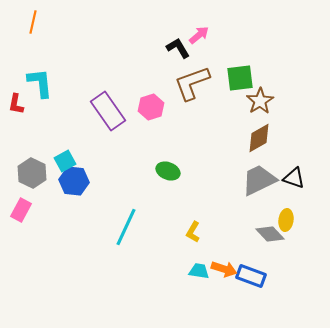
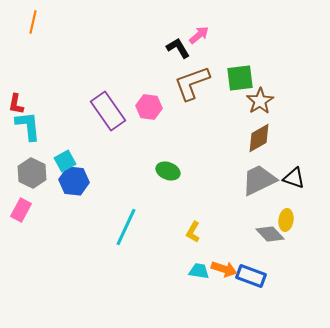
cyan L-shape: moved 12 px left, 43 px down
pink hexagon: moved 2 px left; rotated 25 degrees clockwise
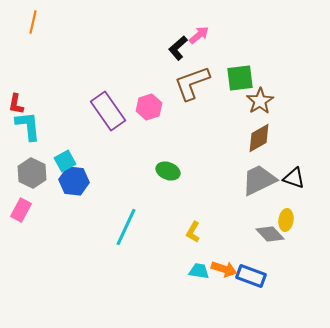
black L-shape: rotated 100 degrees counterclockwise
pink hexagon: rotated 25 degrees counterclockwise
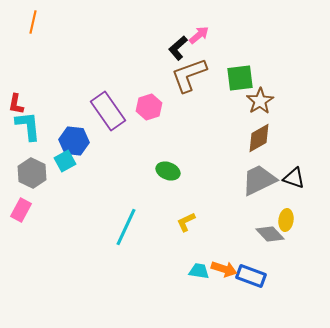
brown L-shape: moved 3 px left, 8 px up
blue hexagon: moved 40 px up
yellow L-shape: moved 7 px left, 10 px up; rotated 35 degrees clockwise
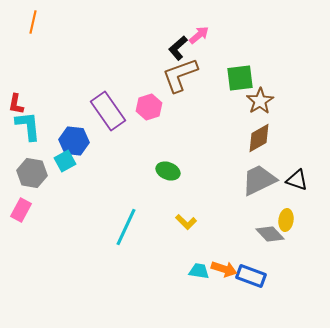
brown L-shape: moved 9 px left
gray hexagon: rotated 16 degrees counterclockwise
black triangle: moved 3 px right, 2 px down
yellow L-shape: rotated 110 degrees counterclockwise
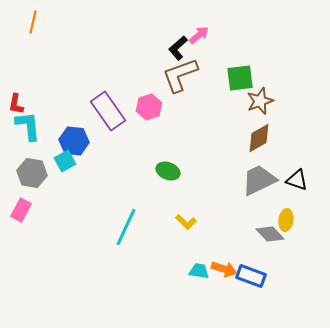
brown star: rotated 12 degrees clockwise
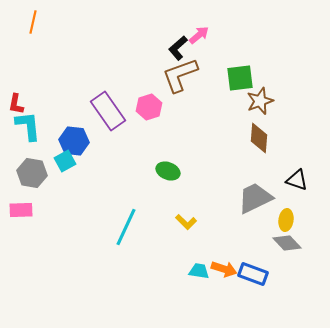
brown diamond: rotated 56 degrees counterclockwise
gray trapezoid: moved 4 px left, 18 px down
pink rectangle: rotated 60 degrees clockwise
gray diamond: moved 17 px right, 9 px down
blue rectangle: moved 2 px right, 2 px up
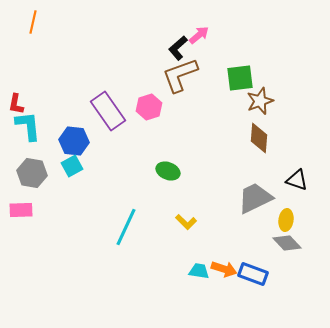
cyan square: moved 7 px right, 5 px down
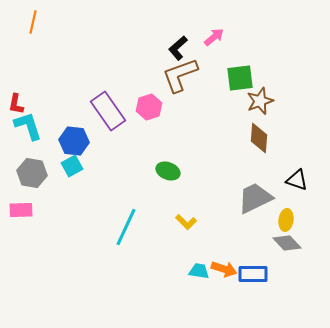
pink arrow: moved 15 px right, 2 px down
cyan L-shape: rotated 12 degrees counterclockwise
blue rectangle: rotated 20 degrees counterclockwise
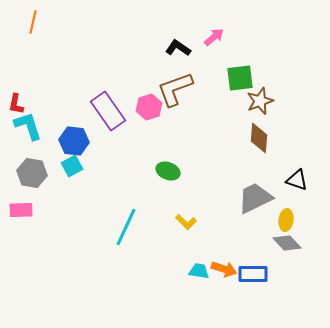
black L-shape: rotated 75 degrees clockwise
brown L-shape: moved 5 px left, 14 px down
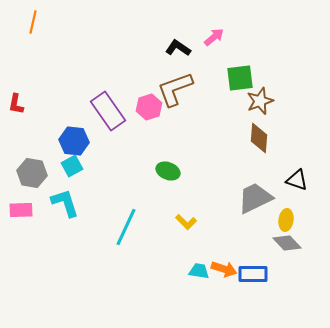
cyan L-shape: moved 37 px right, 77 px down
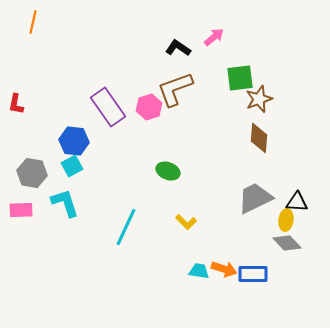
brown star: moved 1 px left, 2 px up
purple rectangle: moved 4 px up
black triangle: moved 22 px down; rotated 15 degrees counterclockwise
